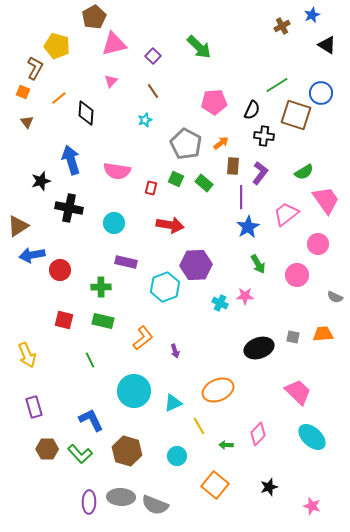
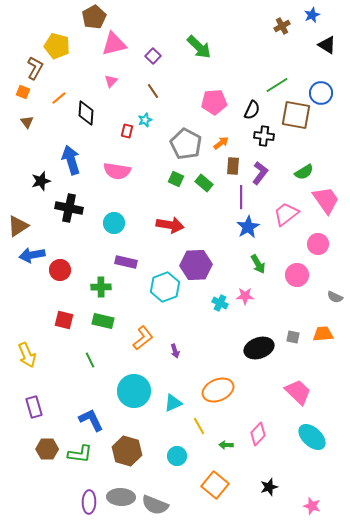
brown square at (296, 115): rotated 8 degrees counterclockwise
red rectangle at (151, 188): moved 24 px left, 57 px up
green L-shape at (80, 454): rotated 40 degrees counterclockwise
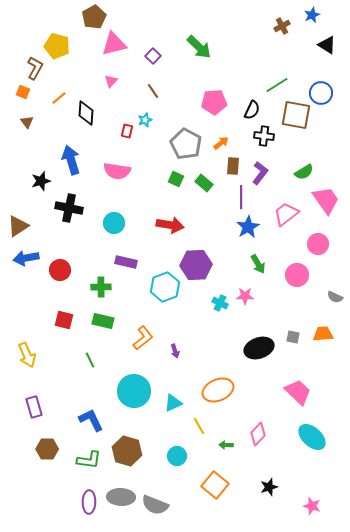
blue arrow at (32, 255): moved 6 px left, 3 px down
green L-shape at (80, 454): moved 9 px right, 6 px down
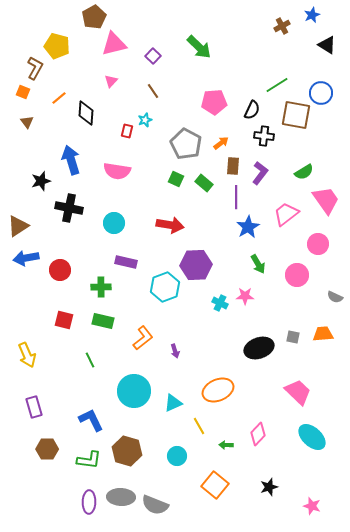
purple line at (241, 197): moved 5 px left
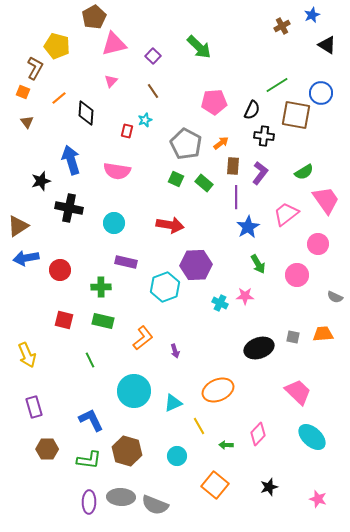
pink star at (312, 506): moved 6 px right, 7 px up
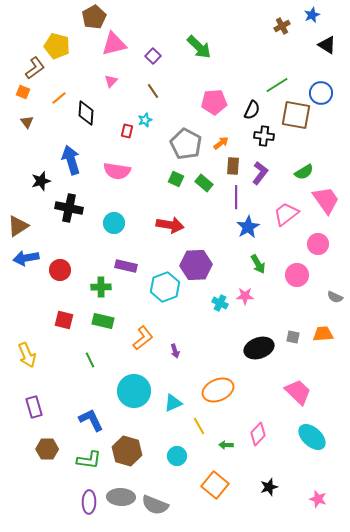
brown L-shape at (35, 68): rotated 25 degrees clockwise
purple rectangle at (126, 262): moved 4 px down
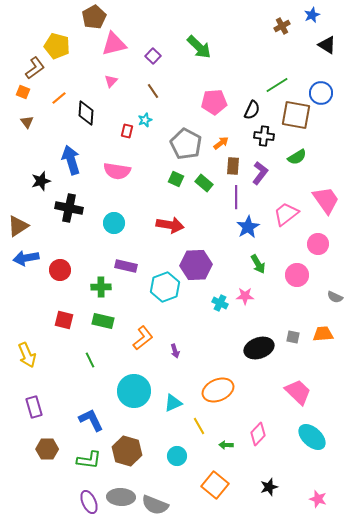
green semicircle at (304, 172): moved 7 px left, 15 px up
purple ellipse at (89, 502): rotated 25 degrees counterclockwise
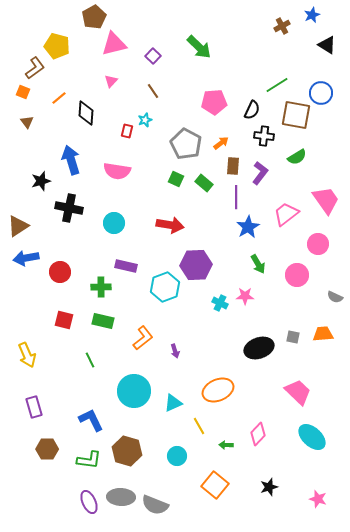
red circle at (60, 270): moved 2 px down
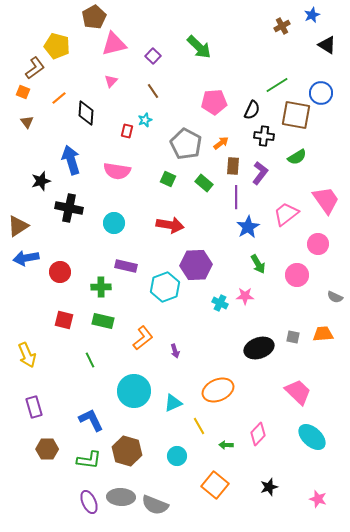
green square at (176, 179): moved 8 px left
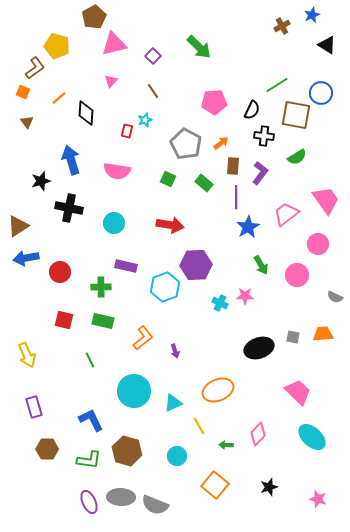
green arrow at (258, 264): moved 3 px right, 1 px down
